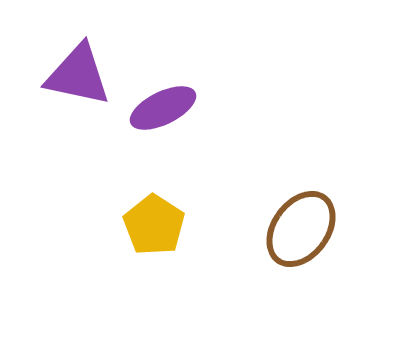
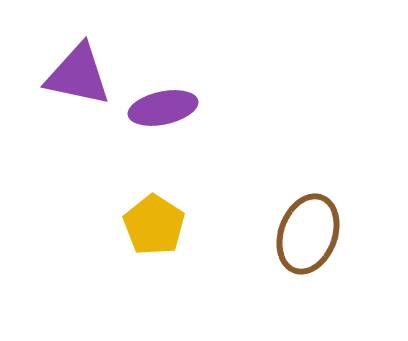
purple ellipse: rotated 14 degrees clockwise
brown ellipse: moved 7 px right, 5 px down; rotated 16 degrees counterclockwise
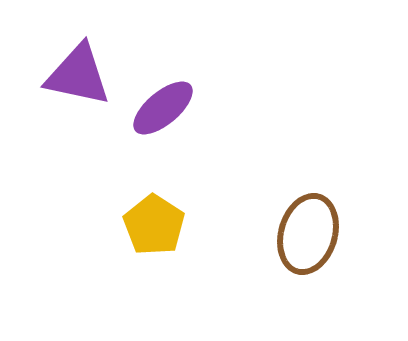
purple ellipse: rotated 28 degrees counterclockwise
brown ellipse: rotated 4 degrees counterclockwise
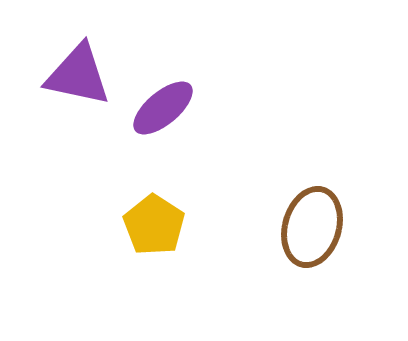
brown ellipse: moved 4 px right, 7 px up
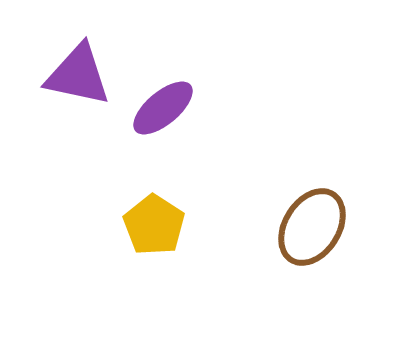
brown ellipse: rotated 16 degrees clockwise
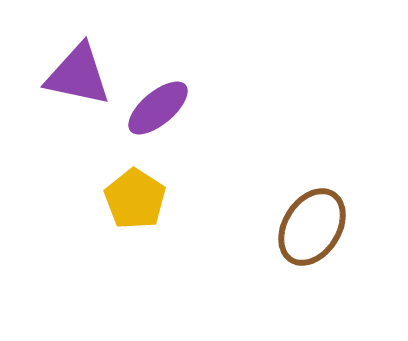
purple ellipse: moved 5 px left
yellow pentagon: moved 19 px left, 26 px up
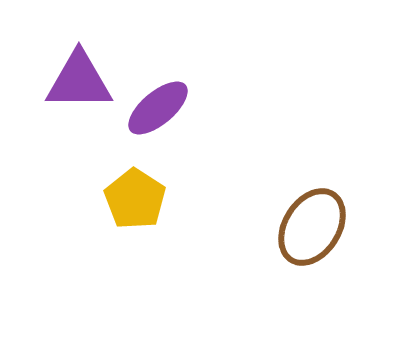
purple triangle: moved 1 px right, 6 px down; rotated 12 degrees counterclockwise
